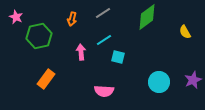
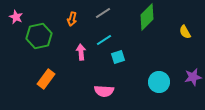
green diamond: rotated 8 degrees counterclockwise
cyan square: rotated 32 degrees counterclockwise
purple star: moved 3 px up; rotated 12 degrees clockwise
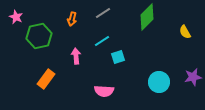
cyan line: moved 2 px left, 1 px down
pink arrow: moved 5 px left, 4 px down
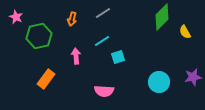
green diamond: moved 15 px right
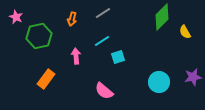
pink semicircle: rotated 36 degrees clockwise
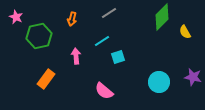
gray line: moved 6 px right
purple star: rotated 24 degrees clockwise
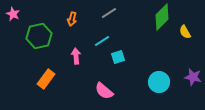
pink star: moved 3 px left, 3 px up
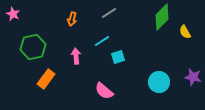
green hexagon: moved 6 px left, 11 px down
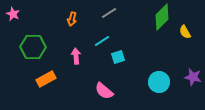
green hexagon: rotated 15 degrees clockwise
orange rectangle: rotated 24 degrees clockwise
